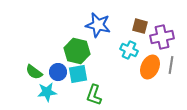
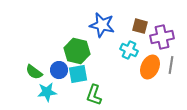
blue star: moved 4 px right
blue circle: moved 1 px right, 2 px up
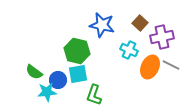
brown square: moved 3 px up; rotated 28 degrees clockwise
gray line: rotated 72 degrees counterclockwise
blue circle: moved 1 px left, 10 px down
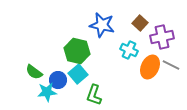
cyan square: rotated 30 degrees counterclockwise
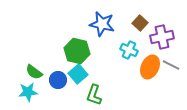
blue star: moved 1 px up
cyan star: moved 19 px left
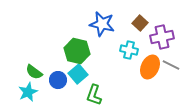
cyan cross: rotated 12 degrees counterclockwise
cyan star: rotated 18 degrees counterclockwise
